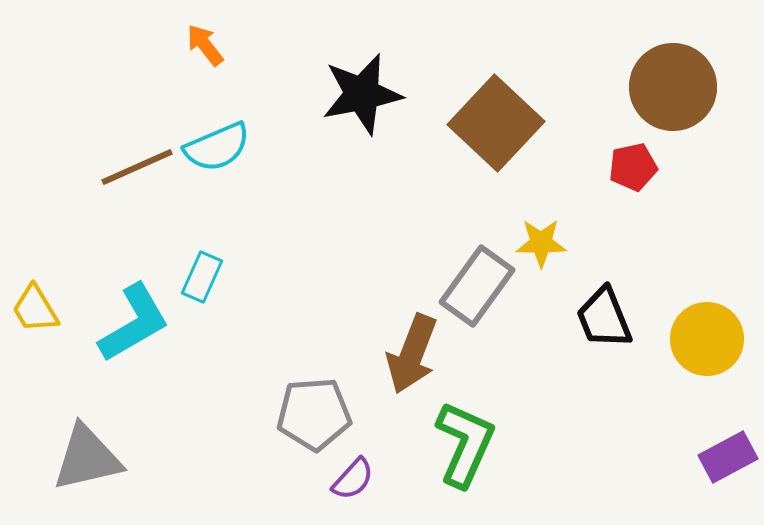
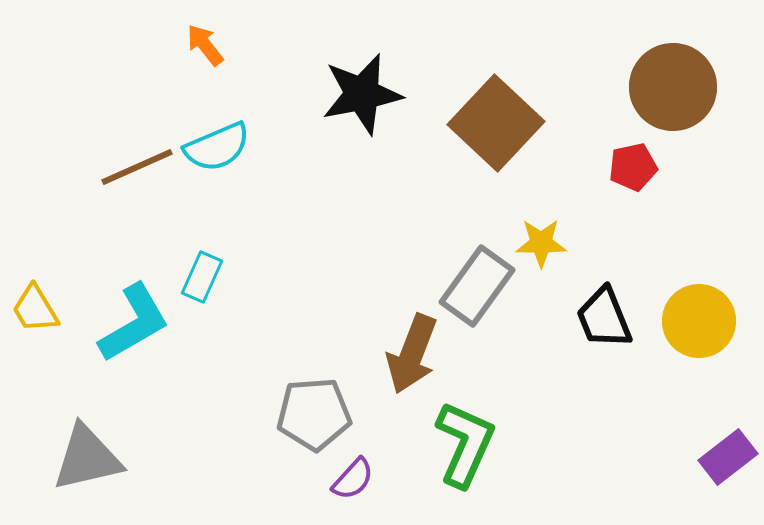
yellow circle: moved 8 px left, 18 px up
purple rectangle: rotated 10 degrees counterclockwise
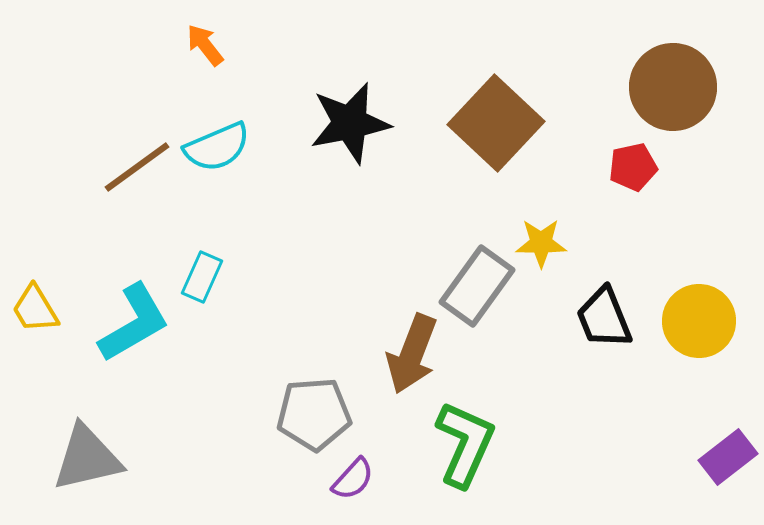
black star: moved 12 px left, 29 px down
brown line: rotated 12 degrees counterclockwise
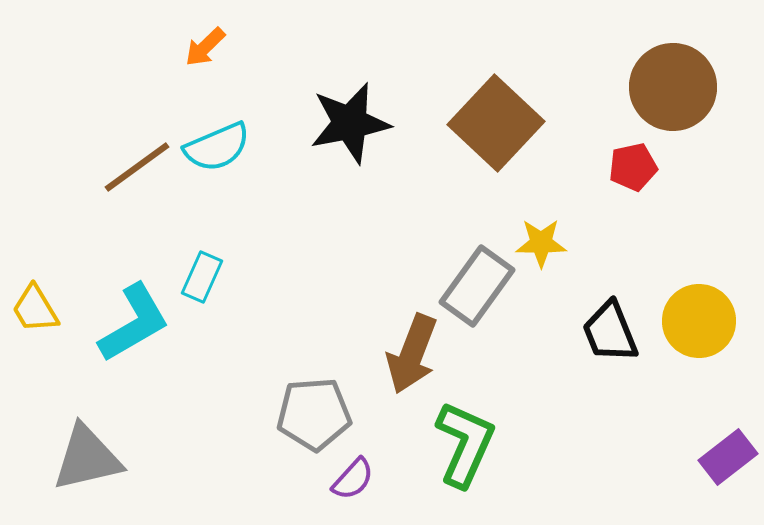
orange arrow: moved 2 px down; rotated 96 degrees counterclockwise
black trapezoid: moved 6 px right, 14 px down
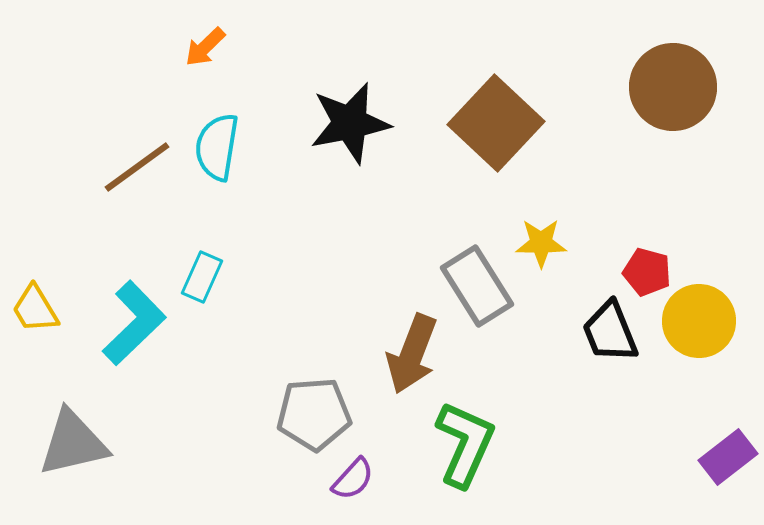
cyan semicircle: rotated 122 degrees clockwise
red pentagon: moved 14 px right, 105 px down; rotated 27 degrees clockwise
gray rectangle: rotated 68 degrees counterclockwise
cyan L-shape: rotated 14 degrees counterclockwise
gray triangle: moved 14 px left, 15 px up
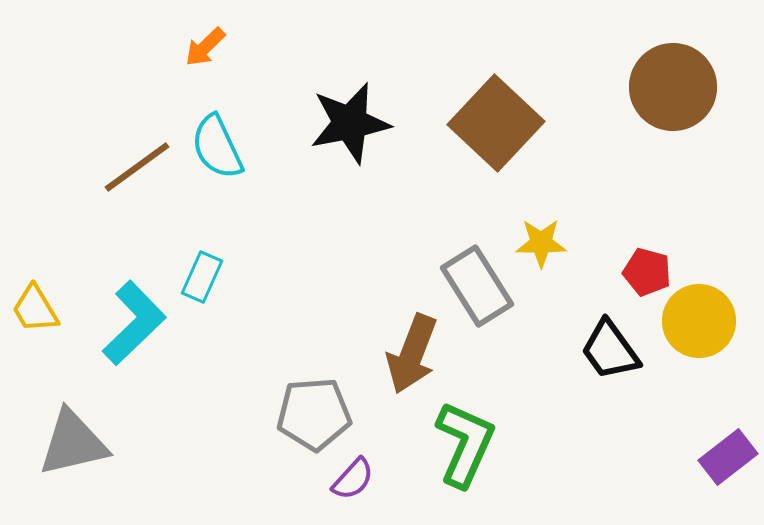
cyan semicircle: rotated 34 degrees counterclockwise
black trapezoid: moved 18 px down; rotated 14 degrees counterclockwise
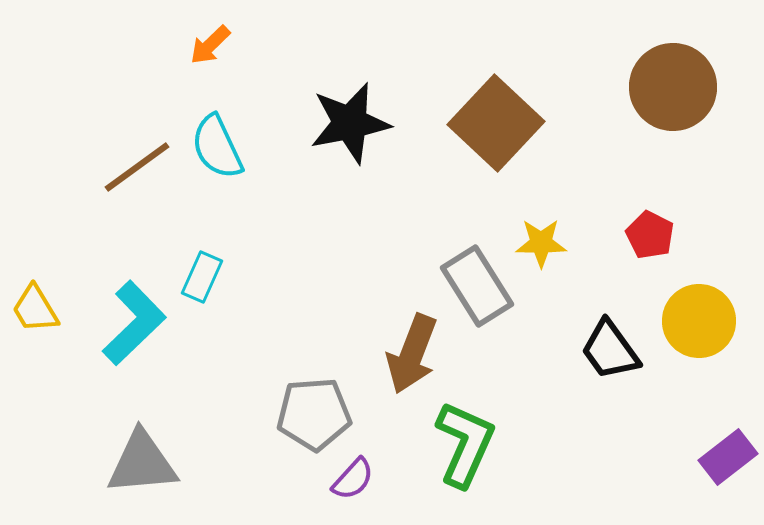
orange arrow: moved 5 px right, 2 px up
red pentagon: moved 3 px right, 37 px up; rotated 12 degrees clockwise
gray triangle: moved 69 px right, 20 px down; rotated 8 degrees clockwise
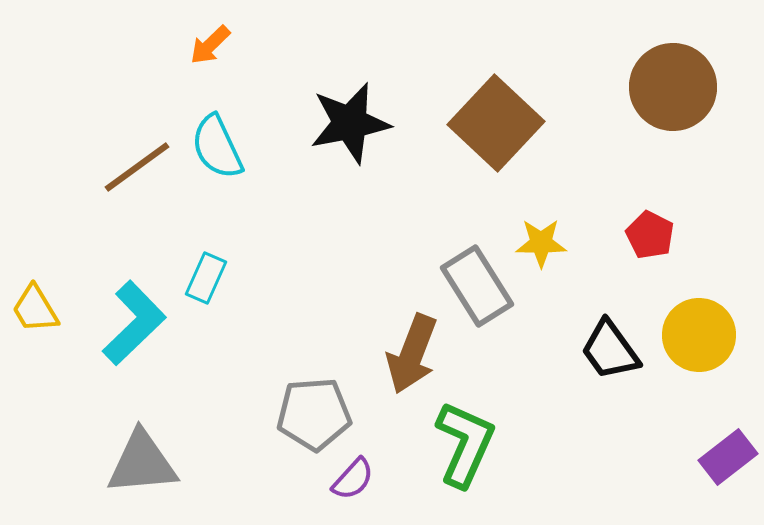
cyan rectangle: moved 4 px right, 1 px down
yellow circle: moved 14 px down
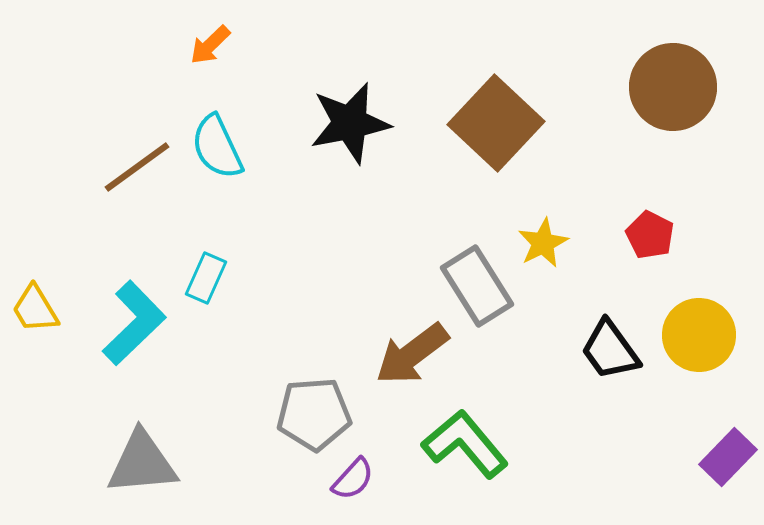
yellow star: moved 2 px right; rotated 27 degrees counterclockwise
brown arrow: rotated 32 degrees clockwise
green L-shape: rotated 64 degrees counterclockwise
purple rectangle: rotated 8 degrees counterclockwise
